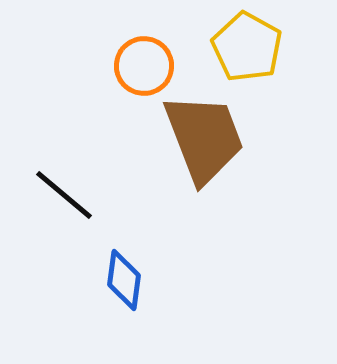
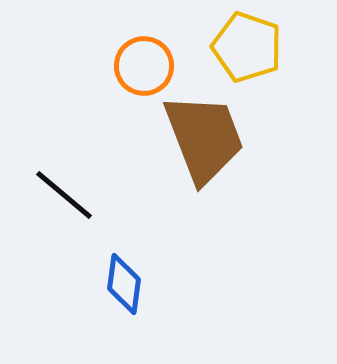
yellow pentagon: rotated 10 degrees counterclockwise
blue diamond: moved 4 px down
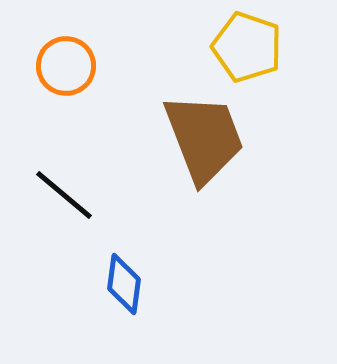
orange circle: moved 78 px left
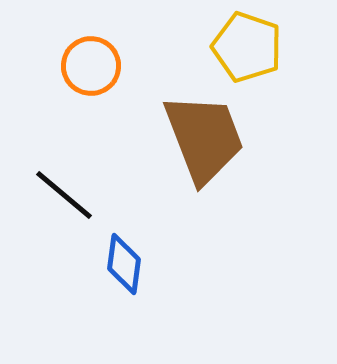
orange circle: moved 25 px right
blue diamond: moved 20 px up
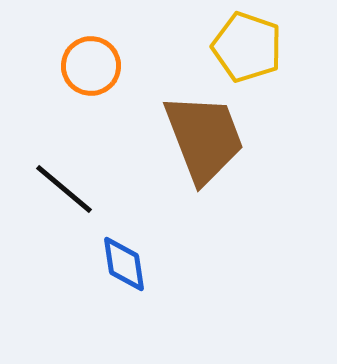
black line: moved 6 px up
blue diamond: rotated 16 degrees counterclockwise
